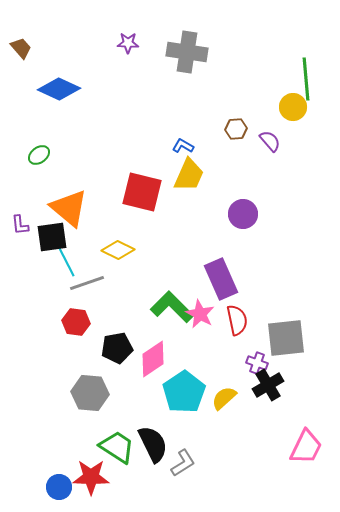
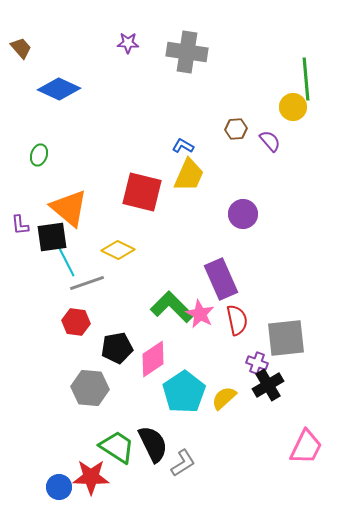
green ellipse: rotated 35 degrees counterclockwise
gray hexagon: moved 5 px up
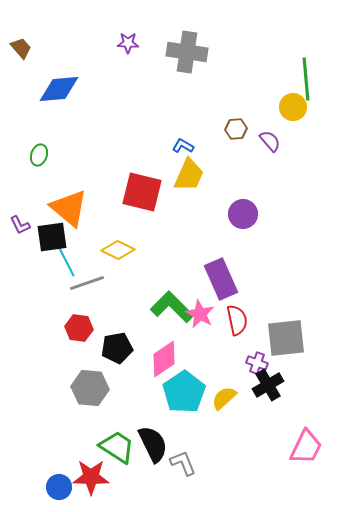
blue diamond: rotated 30 degrees counterclockwise
purple L-shape: rotated 20 degrees counterclockwise
red hexagon: moved 3 px right, 6 px down
pink diamond: moved 11 px right
gray L-shape: rotated 80 degrees counterclockwise
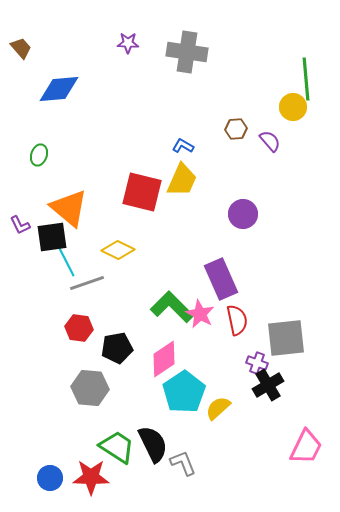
yellow trapezoid: moved 7 px left, 5 px down
yellow semicircle: moved 6 px left, 10 px down
blue circle: moved 9 px left, 9 px up
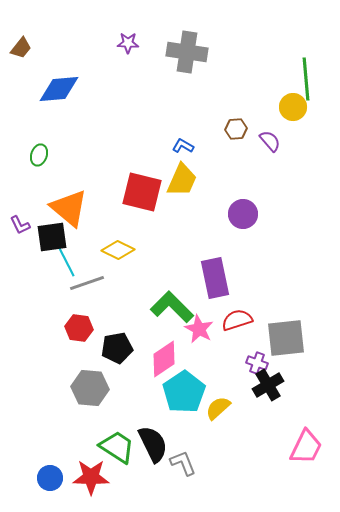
brown trapezoid: rotated 80 degrees clockwise
purple rectangle: moved 6 px left, 1 px up; rotated 12 degrees clockwise
pink star: moved 1 px left, 15 px down
red semicircle: rotated 96 degrees counterclockwise
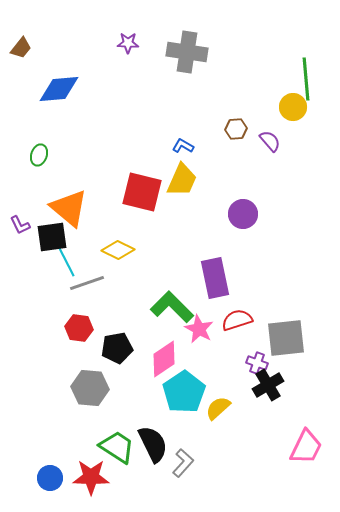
gray L-shape: rotated 64 degrees clockwise
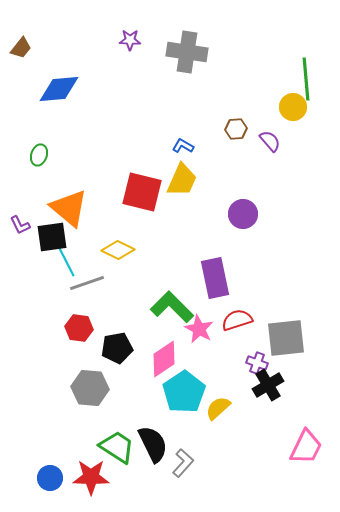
purple star: moved 2 px right, 3 px up
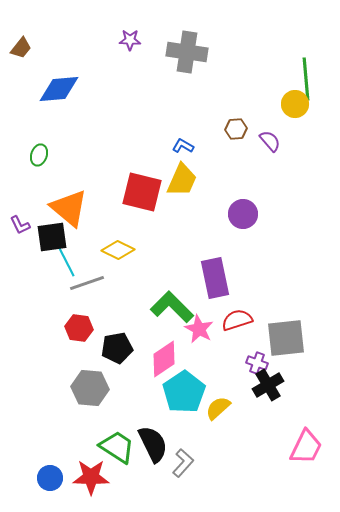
yellow circle: moved 2 px right, 3 px up
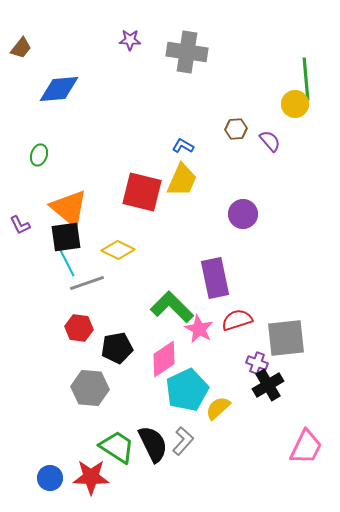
black square: moved 14 px right
cyan pentagon: moved 3 px right, 2 px up; rotated 9 degrees clockwise
gray L-shape: moved 22 px up
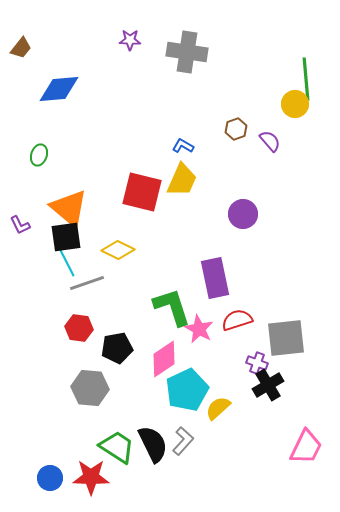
brown hexagon: rotated 15 degrees counterclockwise
green L-shape: rotated 27 degrees clockwise
